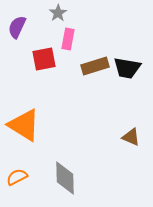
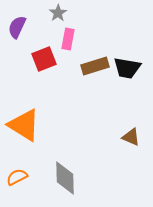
red square: rotated 10 degrees counterclockwise
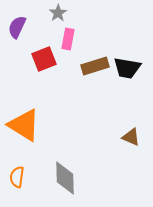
orange semicircle: rotated 55 degrees counterclockwise
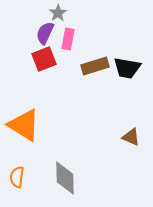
purple semicircle: moved 28 px right, 6 px down
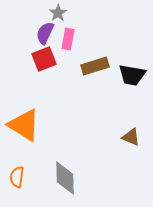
black trapezoid: moved 5 px right, 7 px down
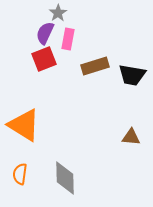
brown triangle: rotated 18 degrees counterclockwise
orange semicircle: moved 3 px right, 3 px up
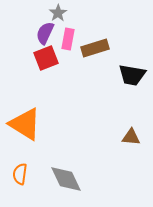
red square: moved 2 px right, 1 px up
brown rectangle: moved 18 px up
orange triangle: moved 1 px right, 1 px up
gray diamond: moved 1 px right, 1 px down; rotated 24 degrees counterclockwise
